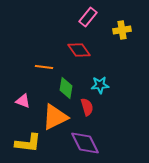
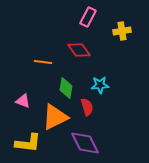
pink rectangle: rotated 12 degrees counterclockwise
yellow cross: moved 1 px down
orange line: moved 1 px left, 5 px up
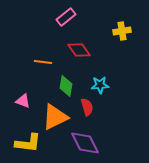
pink rectangle: moved 22 px left; rotated 24 degrees clockwise
green diamond: moved 2 px up
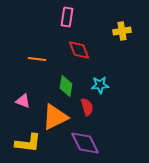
pink rectangle: moved 1 px right; rotated 42 degrees counterclockwise
red diamond: rotated 15 degrees clockwise
orange line: moved 6 px left, 3 px up
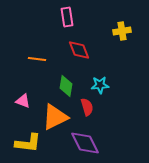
pink rectangle: rotated 18 degrees counterclockwise
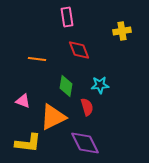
orange triangle: moved 2 px left
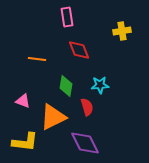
yellow L-shape: moved 3 px left, 1 px up
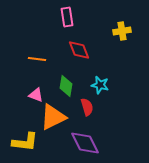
cyan star: rotated 18 degrees clockwise
pink triangle: moved 13 px right, 6 px up
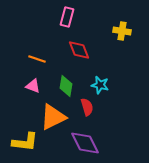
pink rectangle: rotated 24 degrees clockwise
yellow cross: rotated 18 degrees clockwise
orange line: rotated 12 degrees clockwise
pink triangle: moved 3 px left, 9 px up
